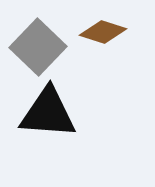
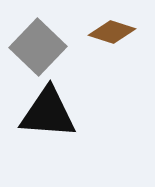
brown diamond: moved 9 px right
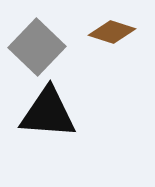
gray square: moved 1 px left
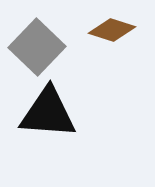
brown diamond: moved 2 px up
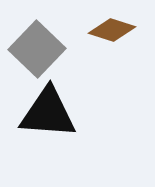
gray square: moved 2 px down
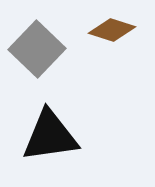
black triangle: moved 2 px right, 23 px down; rotated 12 degrees counterclockwise
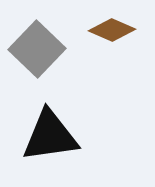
brown diamond: rotated 6 degrees clockwise
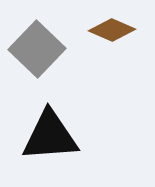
black triangle: rotated 4 degrees clockwise
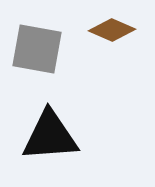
gray square: rotated 34 degrees counterclockwise
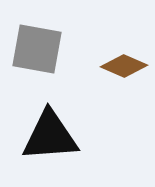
brown diamond: moved 12 px right, 36 px down
